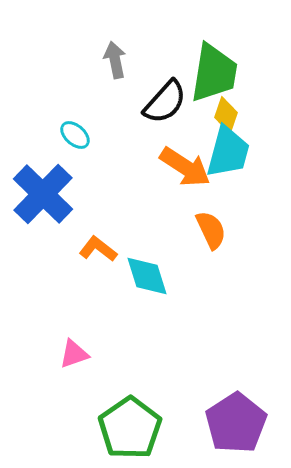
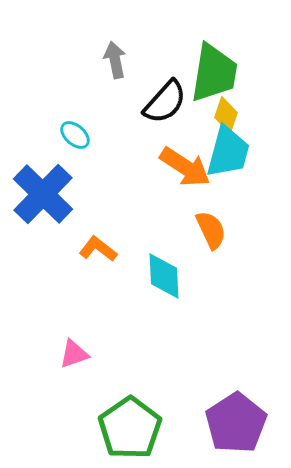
cyan diamond: moved 17 px right; rotated 15 degrees clockwise
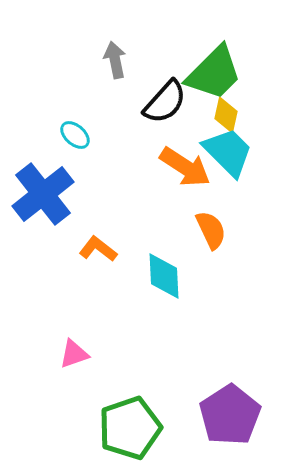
green trapezoid: rotated 36 degrees clockwise
yellow diamond: rotated 6 degrees counterclockwise
cyan trapezoid: rotated 60 degrees counterclockwise
blue cross: rotated 8 degrees clockwise
purple pentagon: moved 6 px left, 8 px up
green pentagon: rotated 16 degrees clockwise
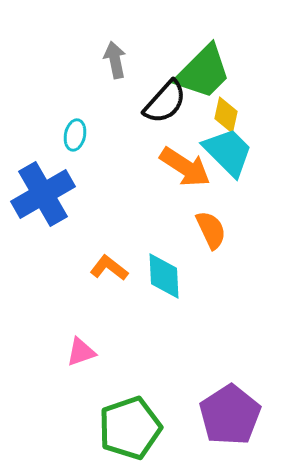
green trapezoid: moved 11 px left, 1 px up
cyan ellipse: rotated 60 degrees clockwise
blue cross: rotated 8 degrees clockwise
orange L-shape: moved 11 px right, 19 px down
pink triangle: moved 7 px right, 2 px up
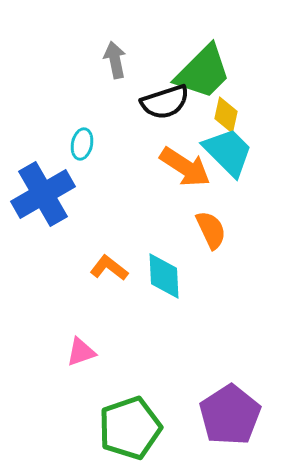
black semicircle: rotated 30 degrees clockwise
cyan ellipse: moved 7 px right, 9 px down
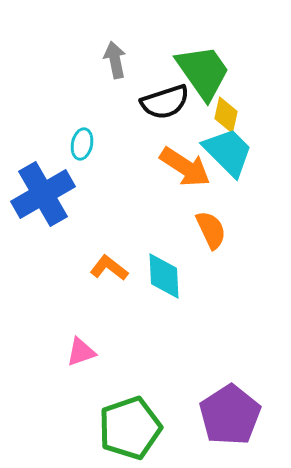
green trapezoid: rotated 80 degrees counterclockwise
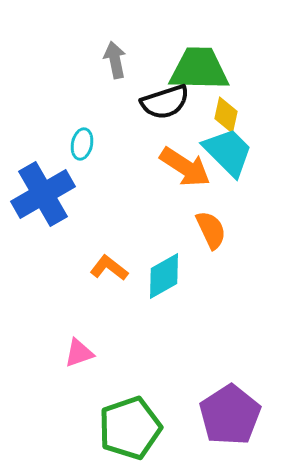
green trapezoid: moved 4 px left, 3 px up; rotated 54 degrees counterclockwise
cyan diamond: rotated 63 degrees clockwise
pink triangle: moved 2 px left, 1 px down
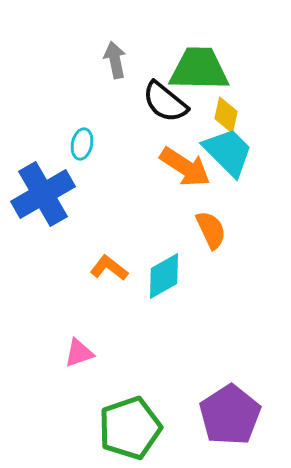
black semicircle: rotated 57 degrees clockwise
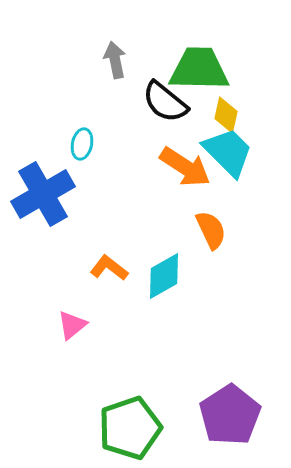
pink triangle: moved 7 px left, 28 px up; rotated 20 degrees counterclockwise
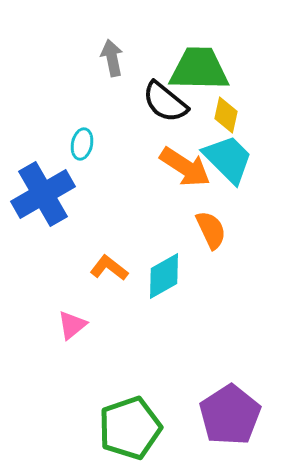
gray arrow: moved 3 px left, 2 px up
cyan trapezoid: moved 7 px down
